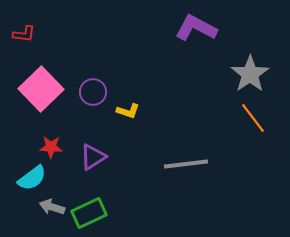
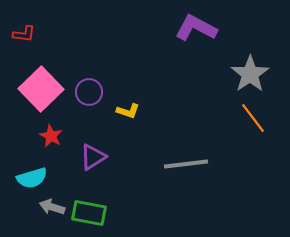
purple circle: moved 4 px left
red star: moved 11 px up; rotated 25 degrees clockwise
cyan semicircle: rotated 20 degrees clockwise
green rectangle: rotated 36 degrees clockwise
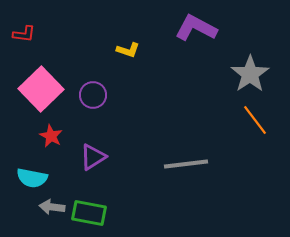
purple circle: moved 4 px right, 3 px down
yellow L-shape: moved 61 px up
orange line: moved 2 px right, 2 px down
cyan semicircle: rotated 28 degrees clockwise
gray arrow: rotated 10 degrees counterclockwise
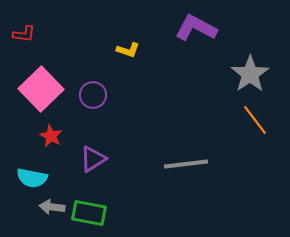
purple triangle: moved 2 px down
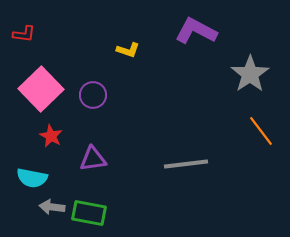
purple L-shape: moved 3 px down
orange line: moved 6 px right, 11 px down
purple triangle: rotated 24 degrees clockwise
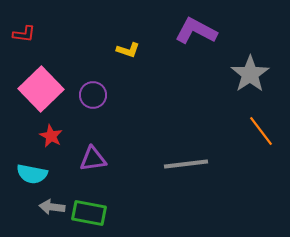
cyan semicircle: moved 4 px up
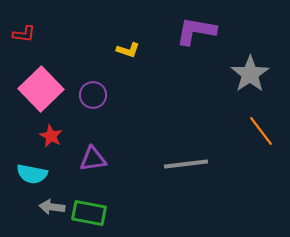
purple L-shape: rotated 18 degrees counterclockwise
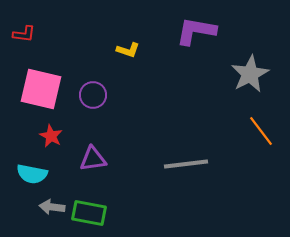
gray star: rotated 6 degrees clockwise
pink square: rotated 33 degrees counterclockwise
